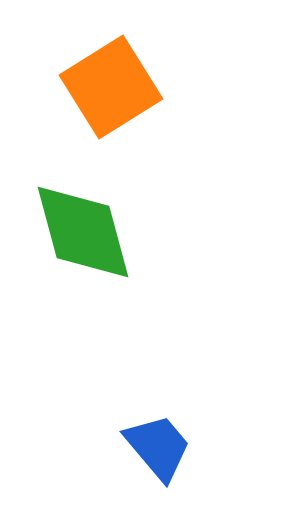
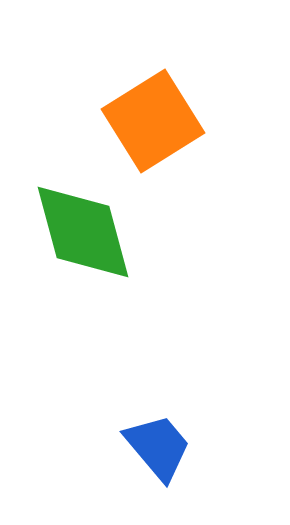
orange square: moved 42 px right, 34 px down
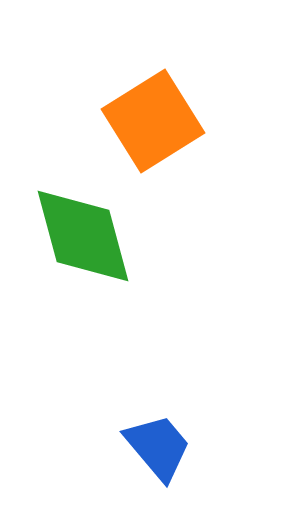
green diamond: moved 4 px down
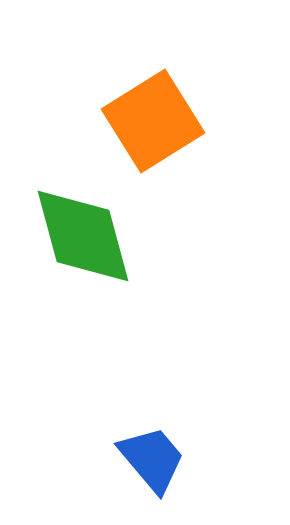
blue trapezoid: moved 6 px left, 12 px down
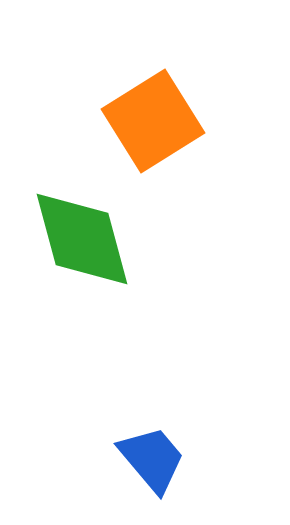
green diamond: moved 1 px left, 3 px down
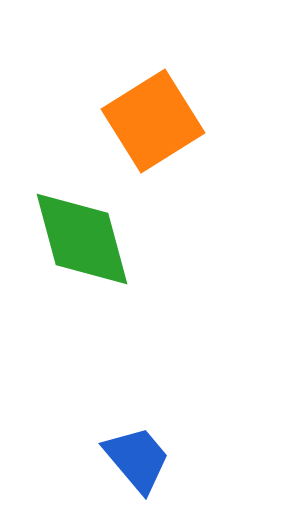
blue trapezoid: moved 15 px left
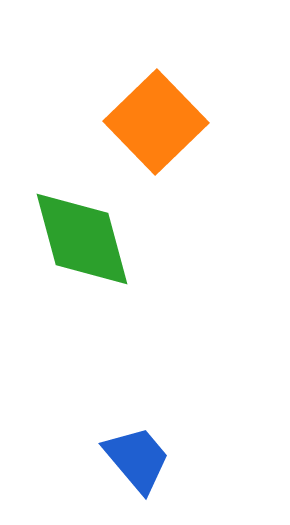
orange square: moved 3 px right, 1 px down; rotated 12 degrees counterclockwise
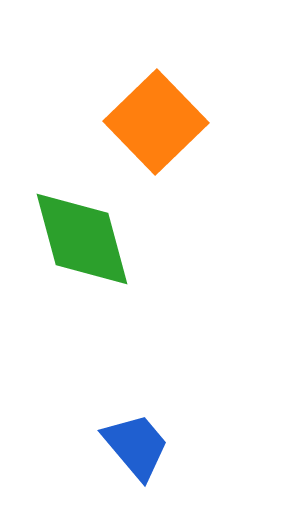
blue trapezoid: moved 1 px left, 13 px up
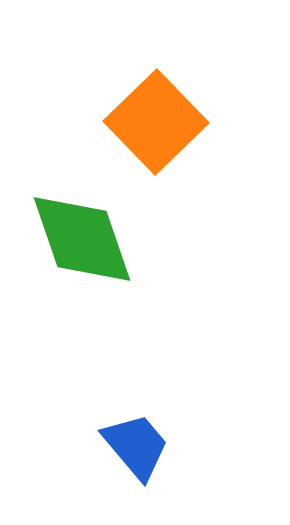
green diamond: rotated 4 degrees counterclockwise
